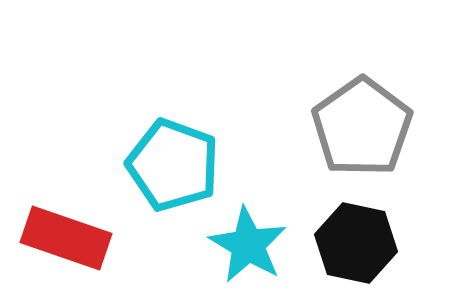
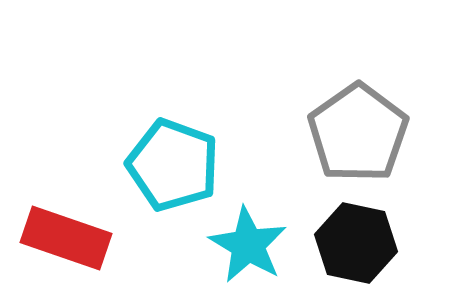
gray pentagon: moved 4 px left, 6 px down
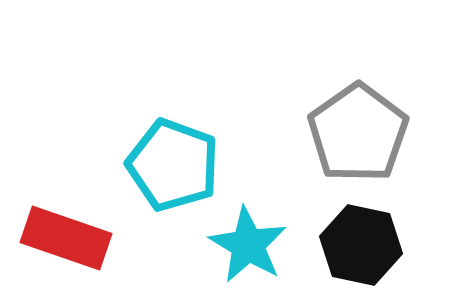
black hexagon: moved 5 px right, 2 px down
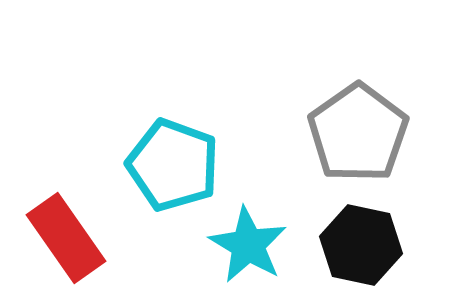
red rectangle: rotated 36 degrees clockwise
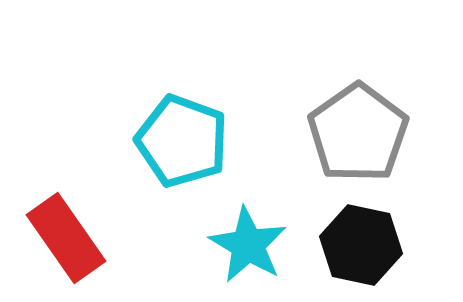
cyan pentagon: moved 9 px right, 24 px up
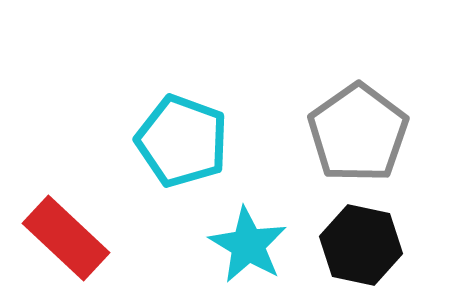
red rectangle: rotated 12 degrees counterclockwise
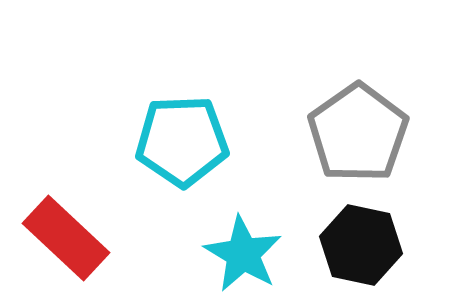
cyan pentagon: rotated 22 degrees counterclockwise
cyan star: moved 5 px left, 9 px down
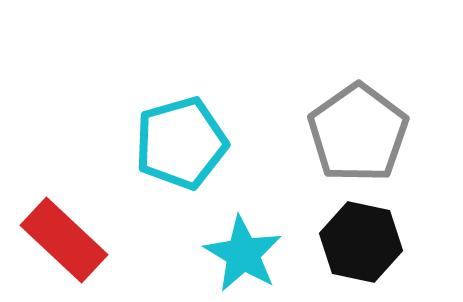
cyan pentagon: moved 1 px left, 2 px down; rotated 14 degrees counterclockwise
red rectangle: moved 2 px left, 2 px down
black hexagon: moved 3 px up
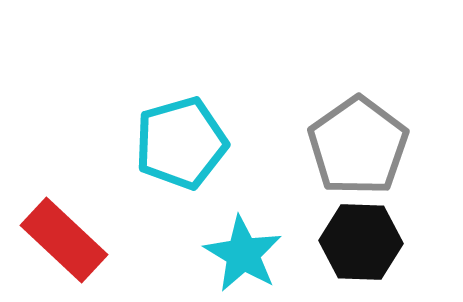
gray pentagon: moved 13 px down
black hexagon: rotated 10 degrees counterclockwise
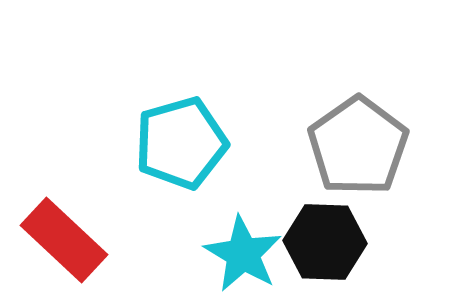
black hexagon: moved 36 px left
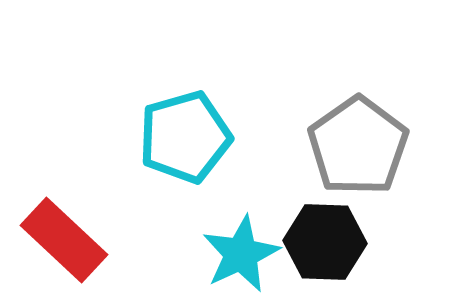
cyan pentagon: moved 4 px right, 6 px up
cyan star: moved 2 px left; rotated 16 degrees clockwise
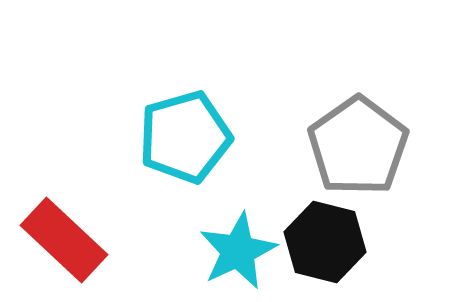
black hexagon: rotated 12 degrees clockwise
cyan star: moved 3 px left, 3 px up
